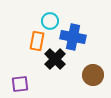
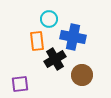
cyan circle: moved 1 px left, 2 px up
orange rectangle: rotated 18 degrees counterclockwise
black cross: rotated 15 degrees clockwise
brown circle: moved 11 px left
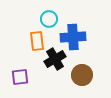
blue cross: rotated 15 degrees counterclockwise
purple square: moved 7 px up
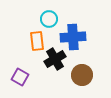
purple square: rotated 36 degrees clockwise
